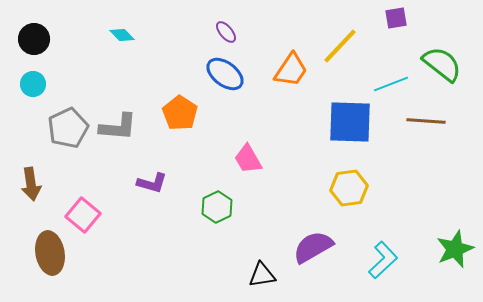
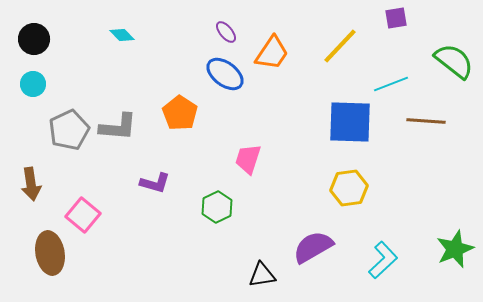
green semicircle: moved 12 px right, 3 px up
orange trapezoid: moved 19 px left, 17 px up
gray pentagon: moved 1 px right, 2 px down
pink trapezoid: rotated 48 degrees clockwise
purple L-shape: moved 3 px right
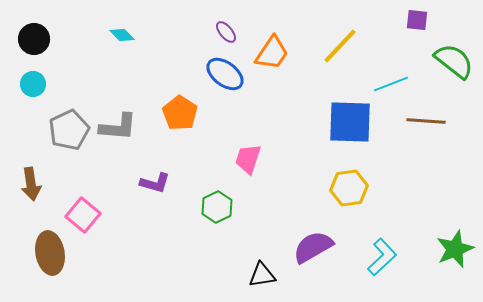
purple square: moved 21 px right, 2 px down; rotated 15 degrees clockwise
cyan L-shape: moved 1 px left, 3 px up
